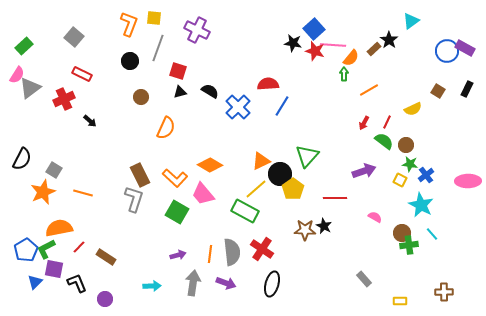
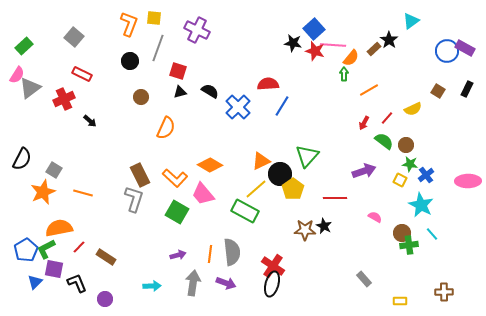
red line at (387, 122): moved 4 px up; rotated 16 degrees clockwise
red cross at (262, 249): moved 11 px right, 17 px down
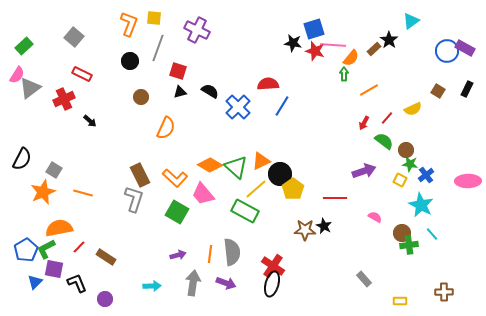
blue square at (314, 29): rotated 25 degrees clockwise
brown circle at (406, 145): moved 5 px down
green triangle at (307, 156): moved 71 px left, 11 px down; rotated 30 degrees counterclockwise
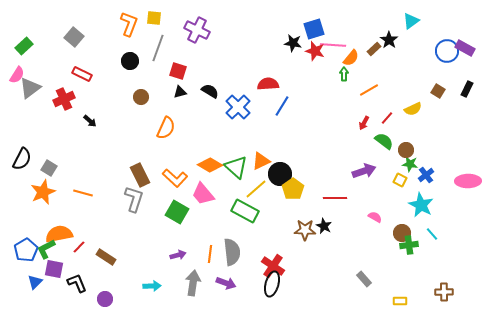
gray square at (54, 170): moved 5 px left, 2 px up
orange semicircle at (59, 228): moved 6 px down
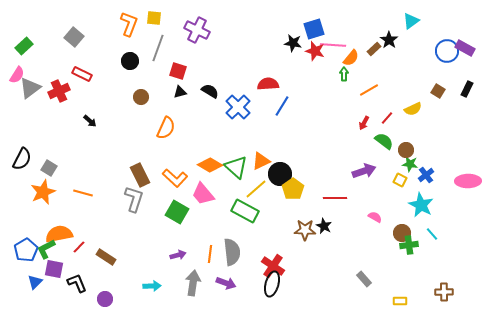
red cross at (64, 99): moved 5 px left, 8 px up
